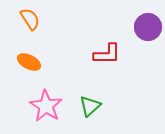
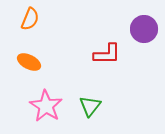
orange semicircle: rotated 55 degrees clockwise
purple circle: moved 4 px left, 2 px down
green triangle: rotated 10 degrees counterclockwise
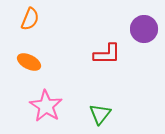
green triangle: moved 10 px right, 8 px down
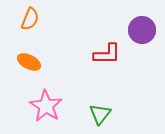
purple circle: moved 2 px left, 1 px down
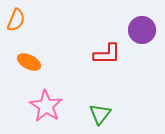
orange semicircle: moved 14 px left, 1 px down
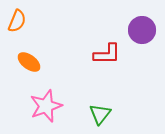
orange semicircle: moved 1 px right, 1 px down
orange ellipse: rotated 10 degrees clockwise
pink star: rotated 20 degrees clockwise
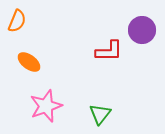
red L-shape: moved 2 px right, 3 px up
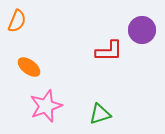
orange ellipse: moved 5 px down
green triangle: rotated 35 degrees clockwise
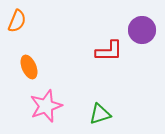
orange ellipse: rotated 30 degrees clockwise
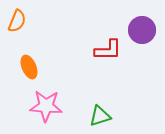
red L-shape: moved 1 px left, 1 px up
pink star: rotated 24 degrees clockwise
green triangle: moved 2 px down
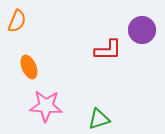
green triangle: moved 1 px left, 3 px down
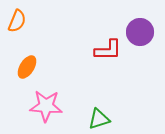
purple circle: moved 2 px left, 2 px down
orange ellipse: moved 2 px left; rotated 55 degrees clockwise
